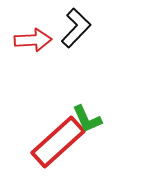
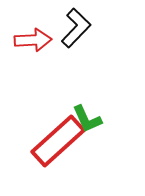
red rectangle: moved 1 px up
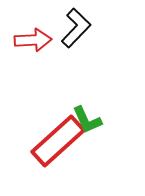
green L-shape: moved 1 px down
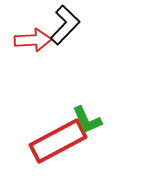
black L-shape: moved 11 px left, 3 px up
red rectangle: rotated 14 degrees clockwise
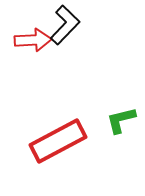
green L-shape: moved 34 px right; rotated 100 degrees clockwise
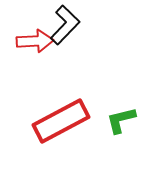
red arrow: moved 2 px right, 1 px down
red rectangle: moved 3 px right, 20 px up
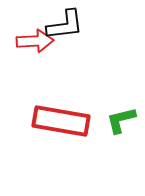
black L-shape: rotated 39 degrees clockwise
red rectangle: rotated 38 degrees clockwise
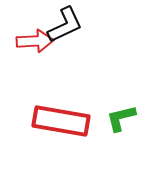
black L-shape: rotated 18 degrees counterclockwise
green L-shape: moved 2 px up
